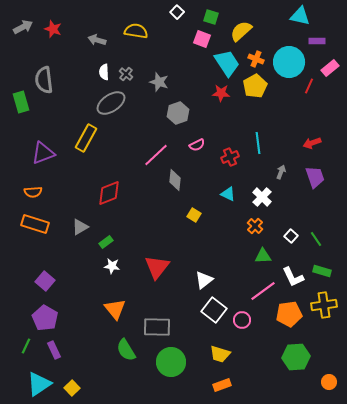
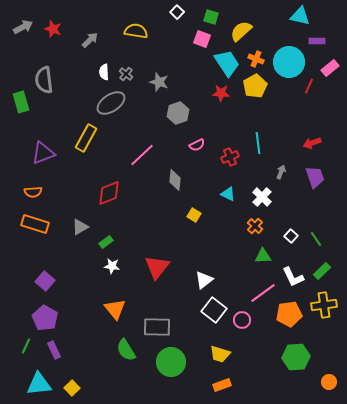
gray arrow at (97, 40): moved 7 px left; rotated 120 degrees clockwise
pink line at (156, 155): moved 14 px left
green rectangle at (322, 271): rotated 60 degrees counterclockwise
pink line at (263, 291): moved 2 px down
cyan triangle at (39, 384): rotated 28 degrees clockwise
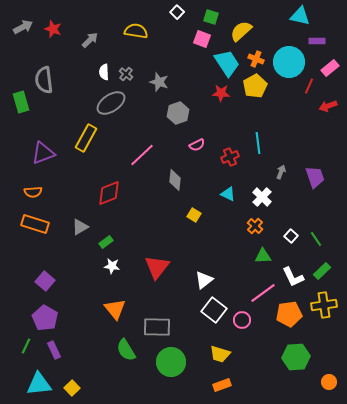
red arrow at (312, 143): moved 16 px right, 37 px up
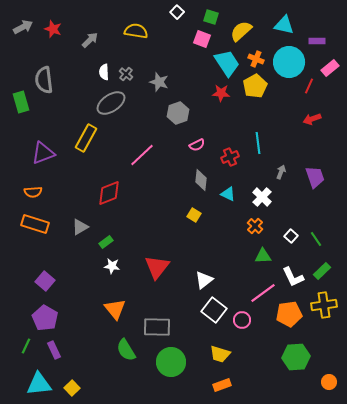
cyan triangle at (300, 16): moved 16 px left, 9 px down
red arrow at (328, 106): moved 16 px left, 13 px down
gray diamond at (175, 180): moved 26 px right
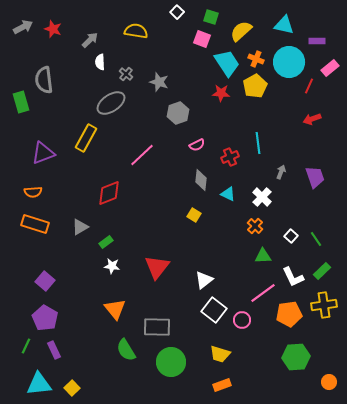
white semicircle at (104, 72): moved 4 px left, 10 px up
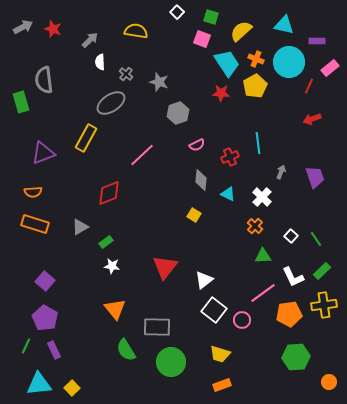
red triangle at (157, 267): moved 8 px right
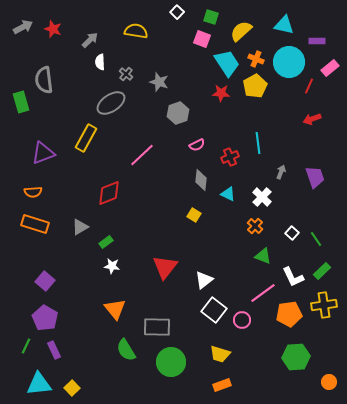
white square at (291, 236): moved 1 px right, 3 px up
green triangle at (263, 256): rotated 24 degrees clockwise
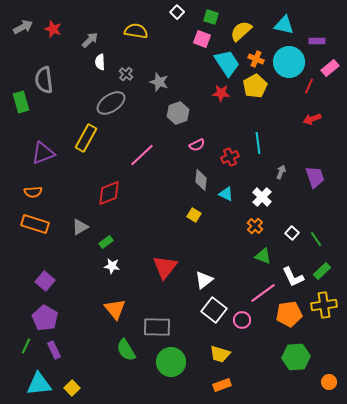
cyan triangle at (228, 194): moved 2 px left
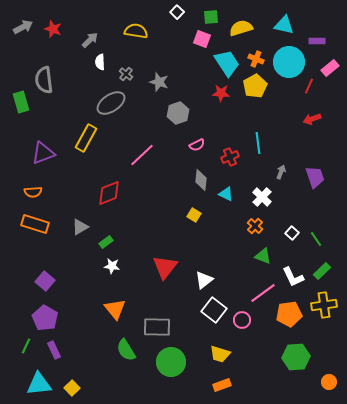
green square at (211, 17): rotated 21 degrees counterclockwise
yellow semicircle at (241, 31): moved 3 px up; rotated 25 degrees clockwise
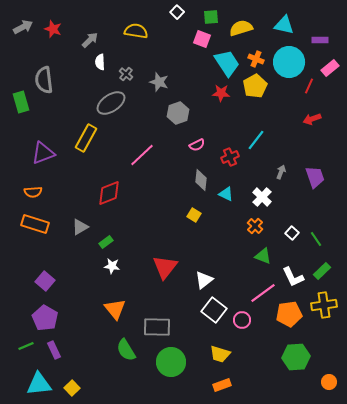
purple rectangle at (317, 41): moved 3 px right, 1 px up
cyan line at (258, 143): moved 2 px left, 3 px up; rotated 45 degrees clockwise
green line at (26, 346): rotated 42 degrees clockwise
